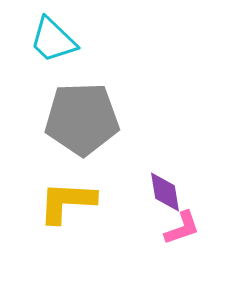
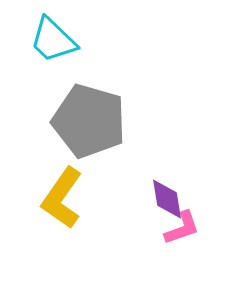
gray pentagon: moved 7 px right, 2 px down; rotated 18 degrees clockwise
purple diamond: moved 2 px right, 7 px down
yellow L-shape: moved 5 px left, 4 px up; rotated 58 degrees counterclockwise
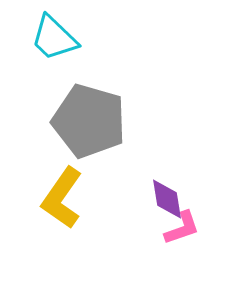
cyan trapezoid: moved 1 px right, 2 px up
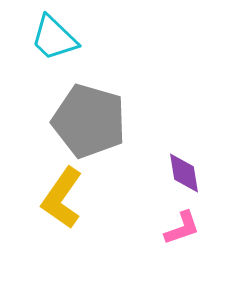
purple diamond: moved 17 px right, 26 px up
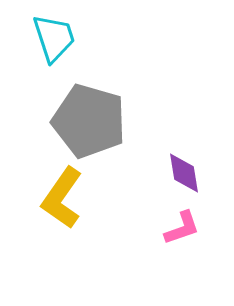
cyan trapezoid: rotated 152 degrees counterclockwise
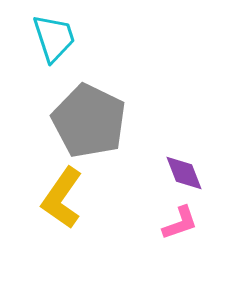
gray pentagon: rotated 10 degrees clockwise
purple diamond: rotated 12 degrees counterclockwise
pink L-shape: moved 2 px left, 5 px up
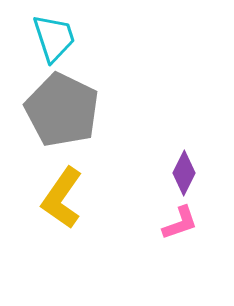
gray pentagon: moved 27 px left, 11 px up
purple diamond: rotated 48 degrees clockwise
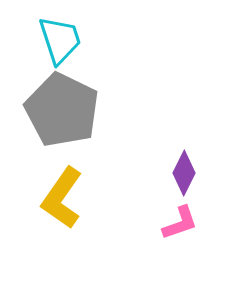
cyan trapezoid: moved 6 px right, 2 px down
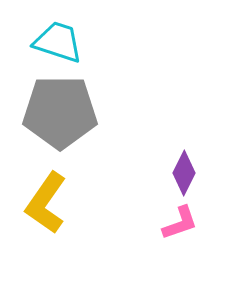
cyan trapezoid: moved 2 px left, 2 px down; rotated 54 degrees counterclockwise
gray pentagon: moved 2 px left, 2 px down; rotated 26 degrees counterclockwise
yellow L-shape: moved 16 px left, 5 px down
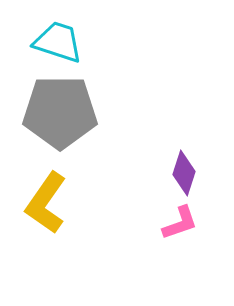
purple diamond: rotated 9 degrees counterclockwise
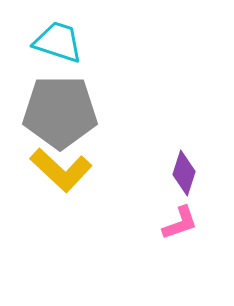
yellow L-shape: moved 15 px right, 33 px up; rotated 82 degrees counterclockwise
